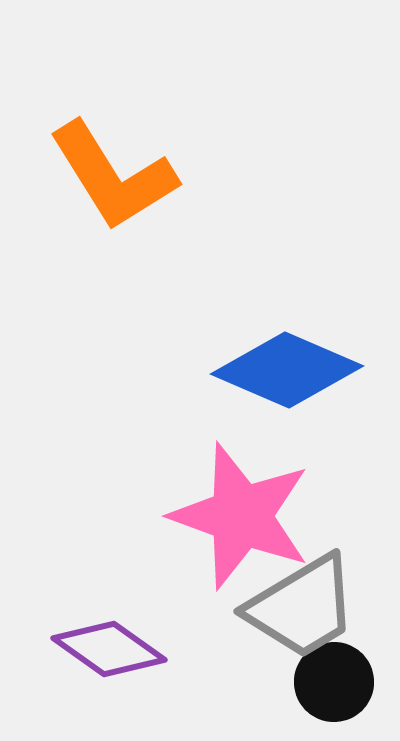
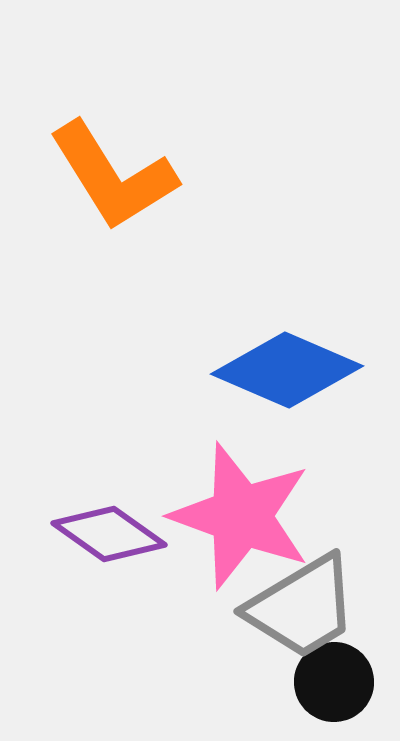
purple diamond: moved 115 px up
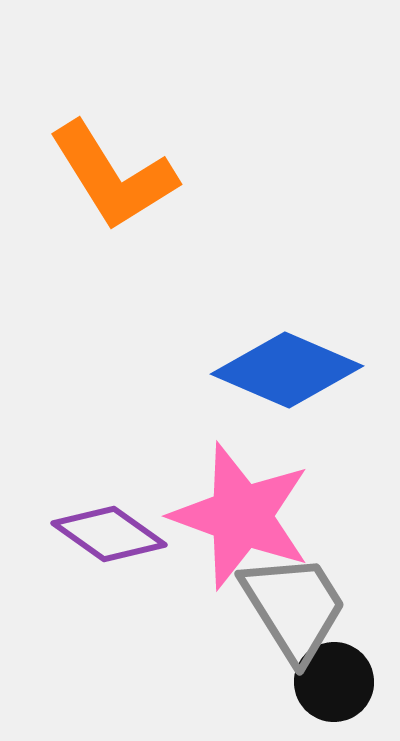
gray trapezoid: moved 8 px left; rotated 91 degrees counterclockwise
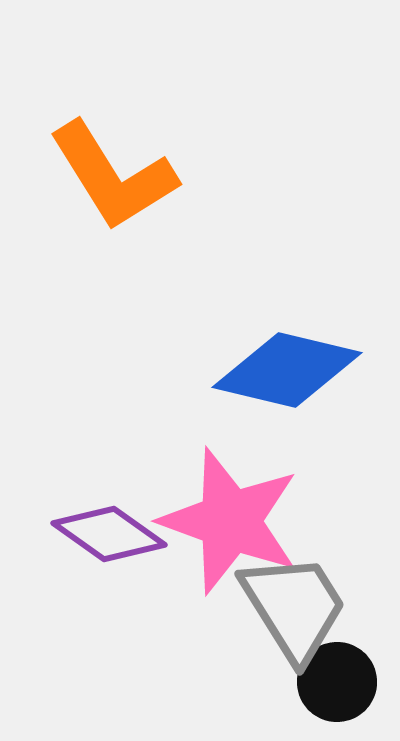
blue diamond: rotated 10 degrees counterclockwise
pink star: moved 11 px left, 5 px down
black circle: moved 3 px right
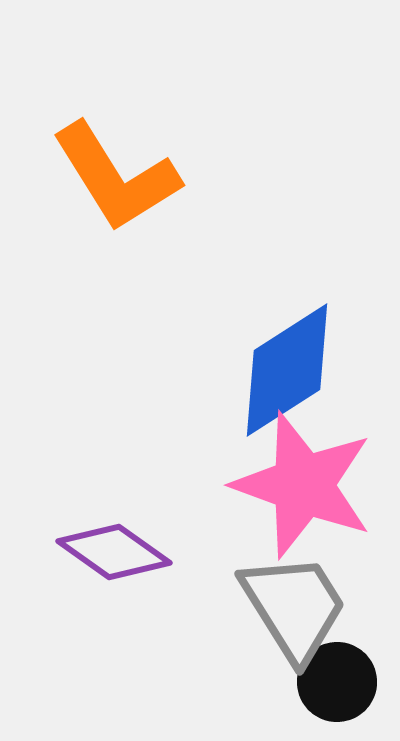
orange L-shape: moved 3 px right, 1 px down
blue diamond: rotated 46 degrees counterclockwise
pink star: moved 73 px right, 36 px up
purple diamond: moved 5 px right, 18 px down
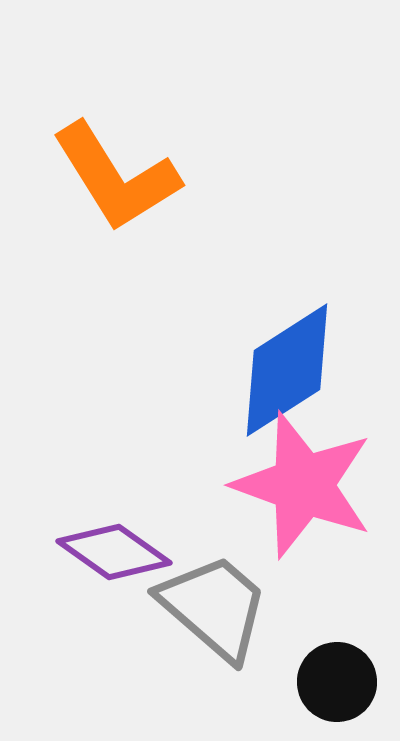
gray trapezoid: moved 80 px left; rotated 17 degrees counterclockwise
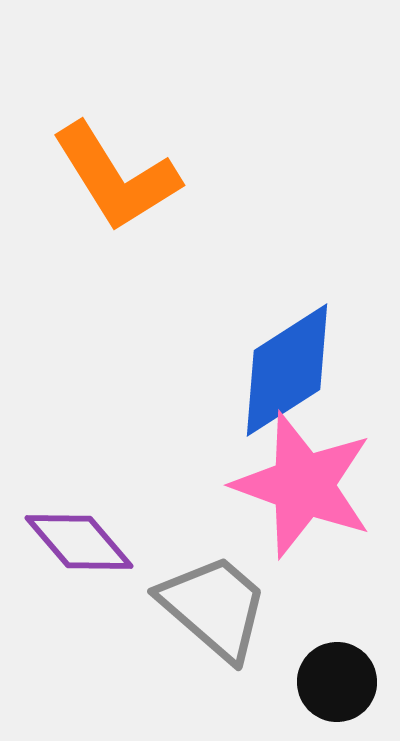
purple diamond: moved 35 px left, 10 px up; rotated 14 degrees clockwise
